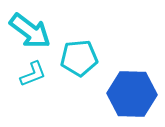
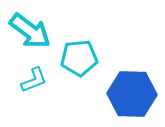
cyan L-shape: moved 1 px right, 6 px down
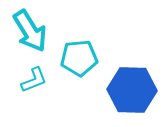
cyan arrow: rotated 21 degrees clockwise
blue hexagon: moved 4 px up
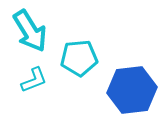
blue hexagon: rotated 9 degrees counterclockwise
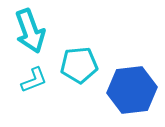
cyan arrow: rotated 12 degrees clockwise
cyan pentagon: moved 7 px down
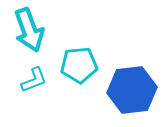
cyan arrow: moved 1 px left, 1 px up
